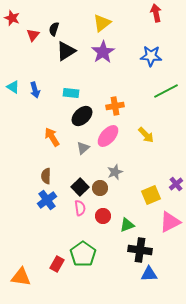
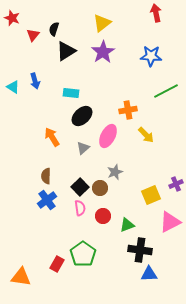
blue arrow: moved 9 px up
orange cross: moved 13 px right, 4 px down
pink ellipse: rotated 15 degrees counterclockwise
purple cross: rotated 16 degrees clockwise
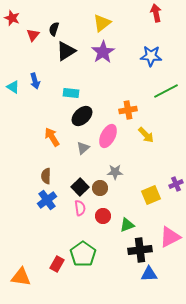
gray star: rotated 21 degrees clockwise
pink triangle: moved 15 px down
black cross: rotated 15 degrees counterclockwise
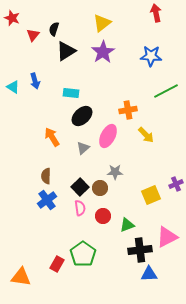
pink triangle: moved 3 px left
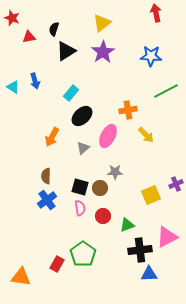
red triangle: moved 4 px left, 2 px down; rotated 40 degrees clockwise
cyan rectangle: rotated 56 degrees counterclockwise
orange arrow: rotated 120 degrees counterclockwise
black square: rotated 30 degrees counterclockwise
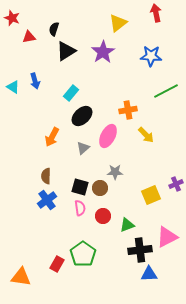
yellow triangle: moved 16 px right
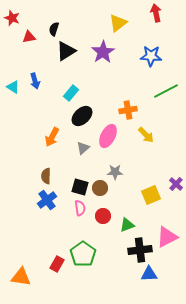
purple cross: rotated 24 degrees counterclockwise
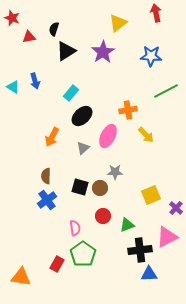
purple cross: moved 24 px down
pink semicircle: moved 5 px left, 20 px down
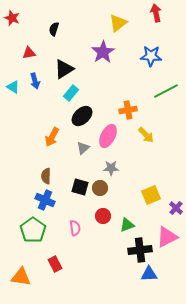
red triangle: moved 16 px down
black triangle: moved 2 px left, 18 px down
gray star: moved 4 px left, 4 px up
blue cross: moved 2 px left; rotated 30 degrees counterclockwise
green pentagon: moved 50 px left, 24 px up
red rectangle: moved 2 px left; rotated 56 degrees counterclockwise
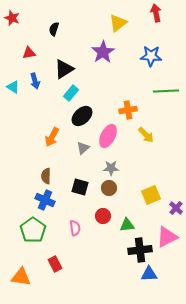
green line: rotated 25 degrees clockwise
brown circle: moved 9 px right
green triangle: rotated 14 degrees clockwise
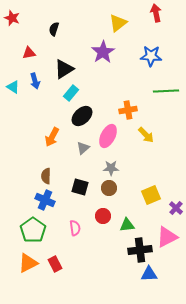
orange triangle: moved 7 px right, 14 px up; rotated 35 degrees counterclockwise
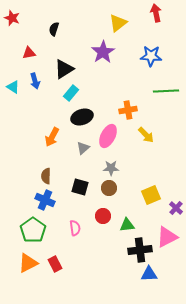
black ellipse: moved 1 px down; rotated 25 degrees clockwise
